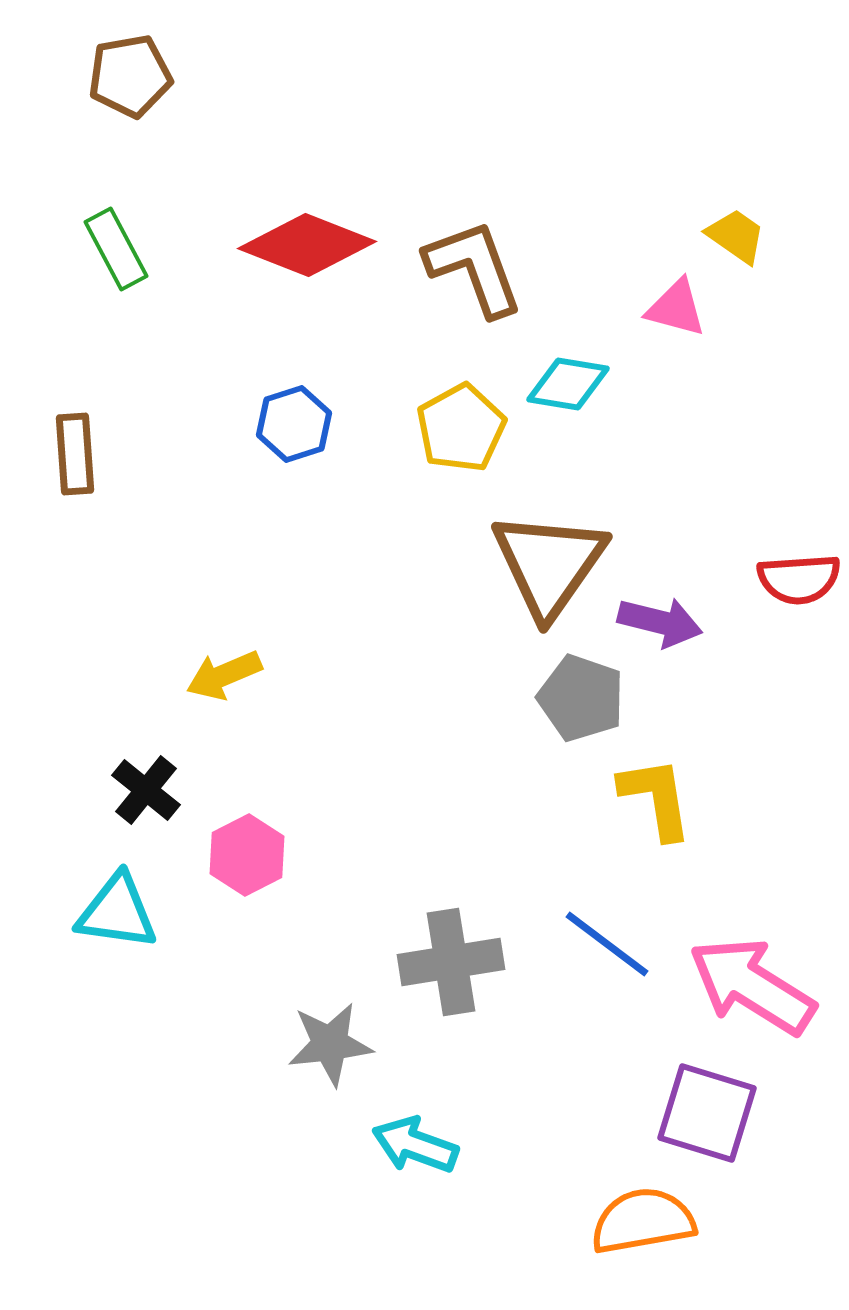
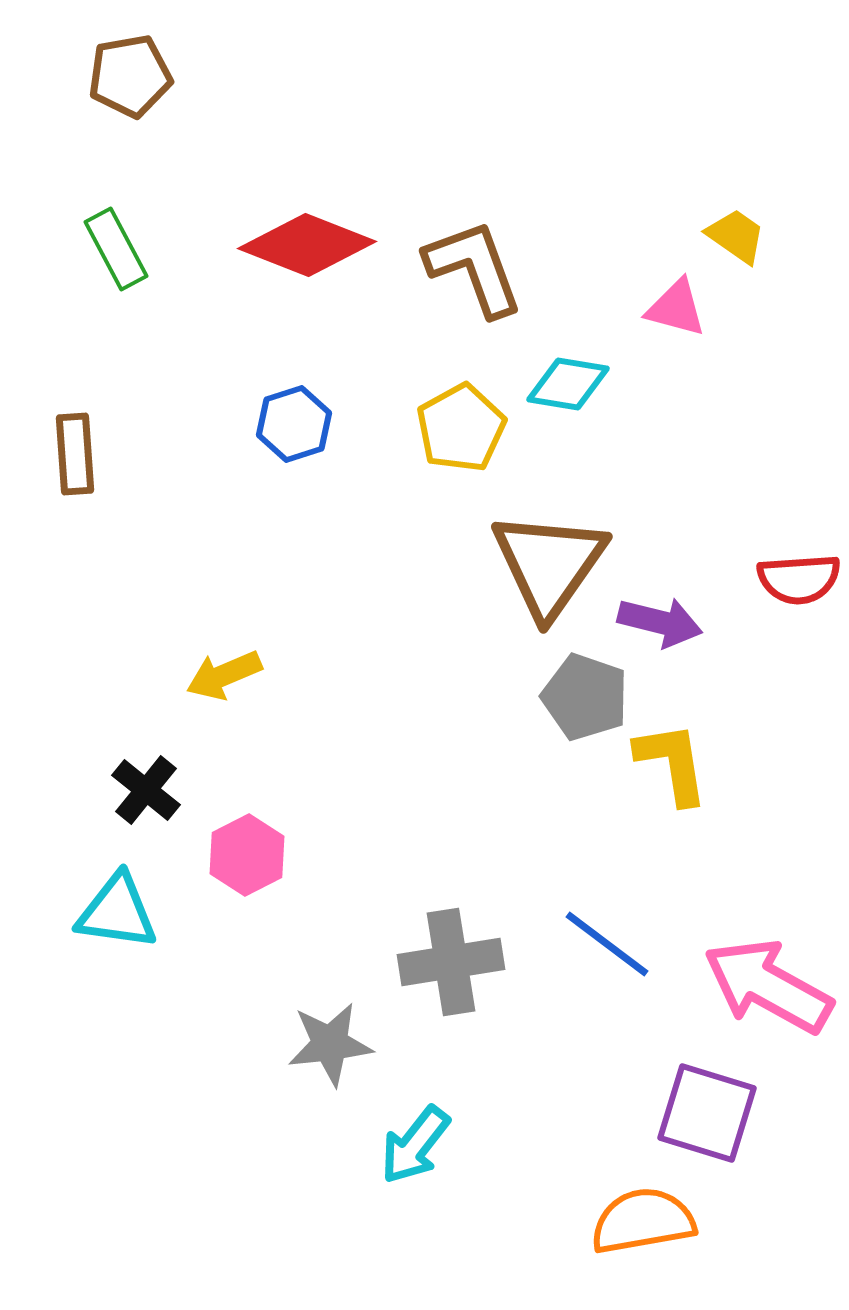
gray pentagon: moved 4 px right, 1 px up
yellow L-shape: moved 16 px right, 35 px up
pink arrow: moved 16 px right; rotated 3 degrees counterclockwise
cyan arrow: rotated 72 degrees counterclockwise
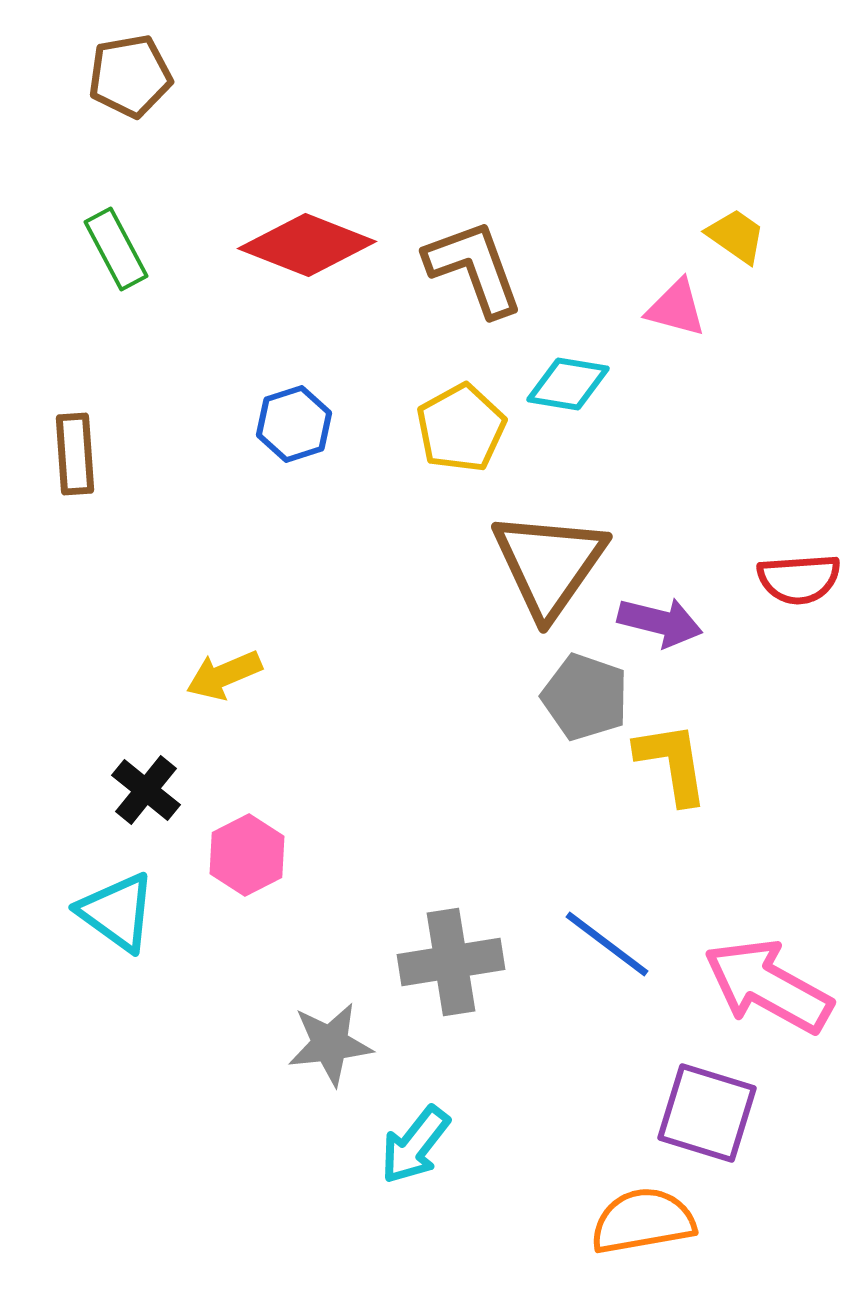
cyan triangle: rotated 28 degrees clockwise
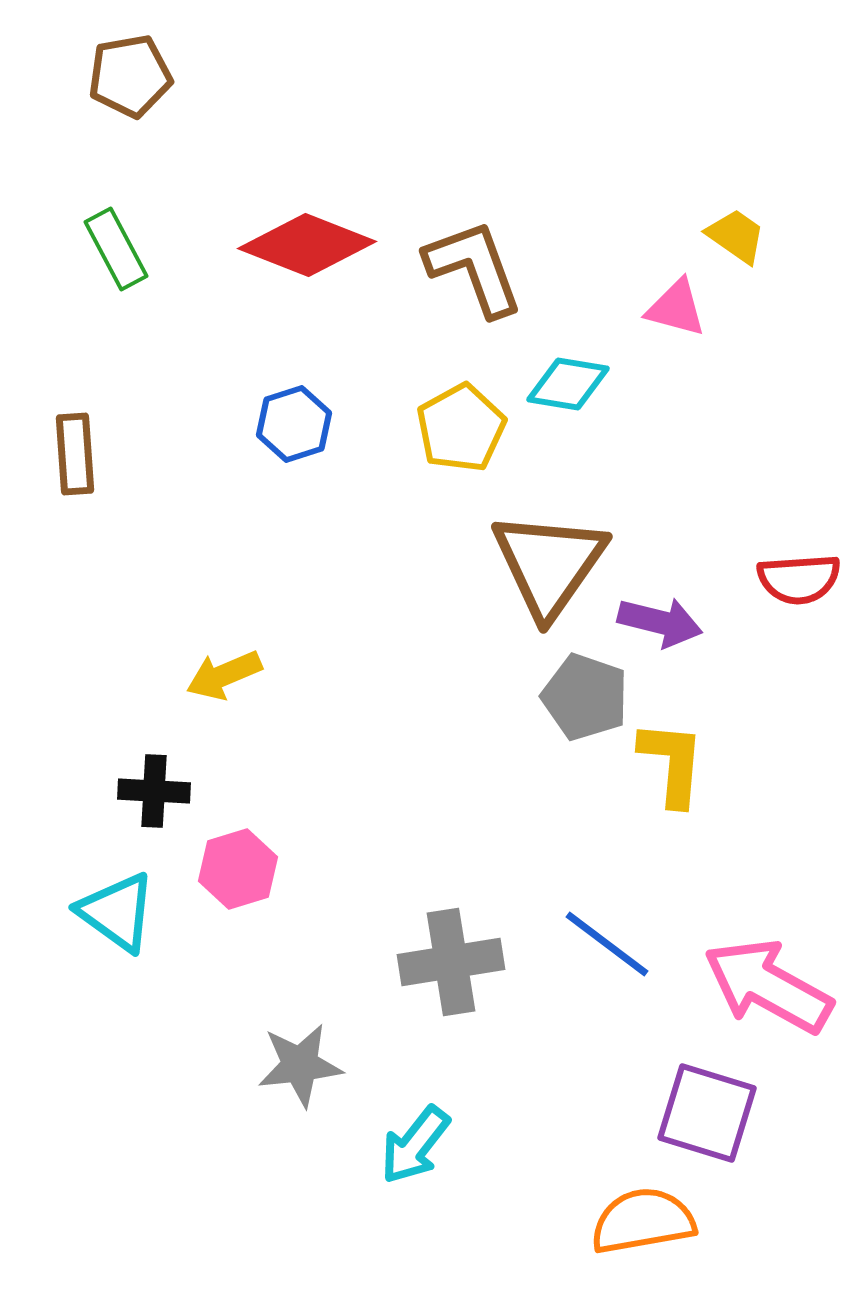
yellow L-shape: rotated 14 degrees clockwise
black cross: moved 8 px right, 1 px down; rotated 36 degrees counterclockwise
pink hexagon: moved 9 px left, 14 px down; rotated 10 degrees clockwise
gray star: moved 30 px left, 21 px down
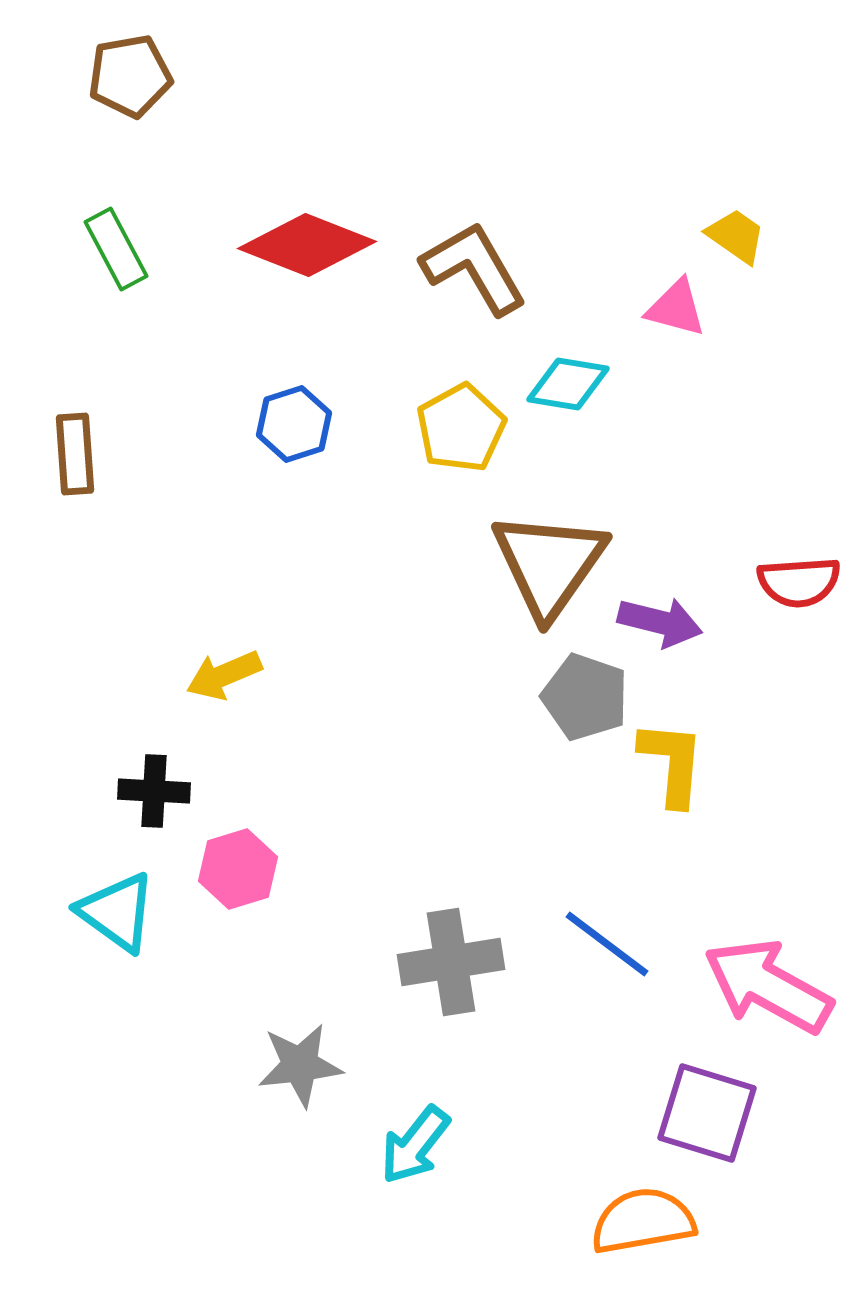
brown L-shape: rotated 10 degrees counterclockwise
red semicircle: moved 3 px down
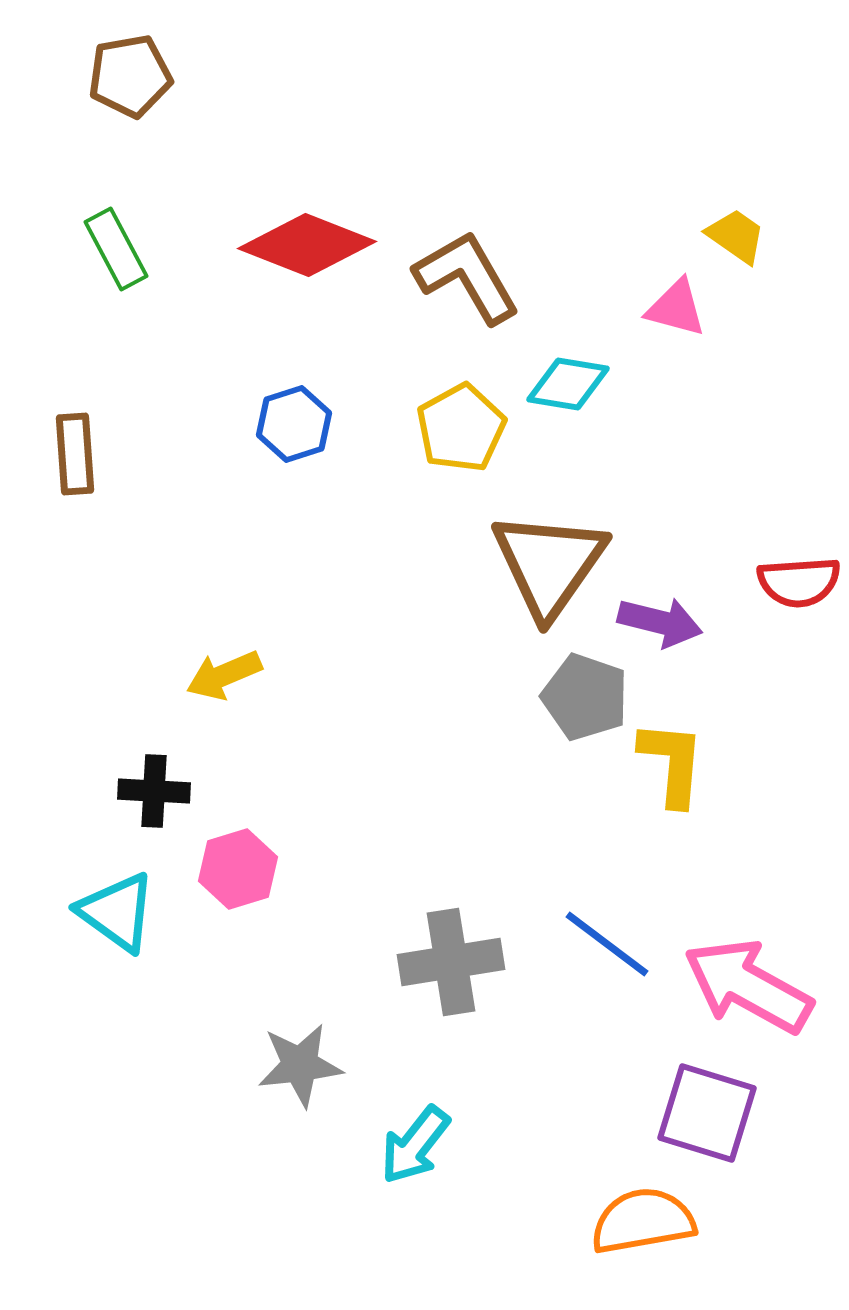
brown L-shape: moved 7 px left, 9 px down
pink arrow: moved 20 px left
